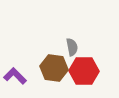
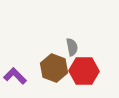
brown hexagon: rotated 12 degrees clockwise
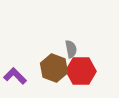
gray semicircle: moved 1 px left, 2 px down
red hexagon: moved 3 px left
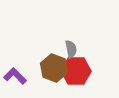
red hexagon: moved 5 px left
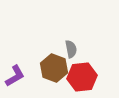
red hexagon: moved 6 px right, 6 px down; rotated 8 degrees counterclockwise
purple L-shape: rotated 105 degrees clockwise
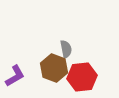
gray semicircle: moved 5 px left
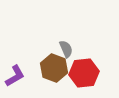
gray semicircle: rotated 12 degrees counterclockwise
red hexagon: moved 2 px right, 4 px up
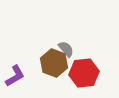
gray semicircle: rotated 18 degrees counterclockwise
brown hexagon: moved 5 px up
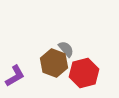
red hexagon: rotated 8 degrees counterclockwise
